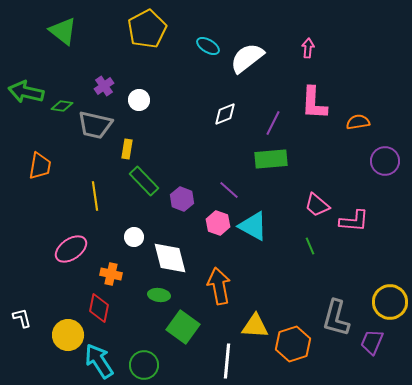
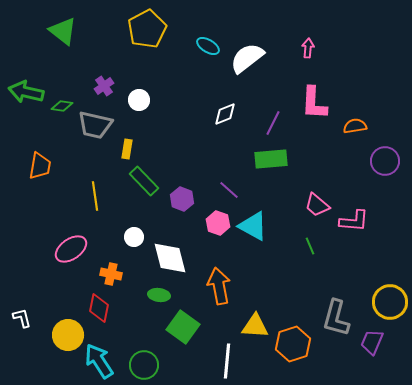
orange semicircle at (358, 122): moved 3 px left, 4 px down
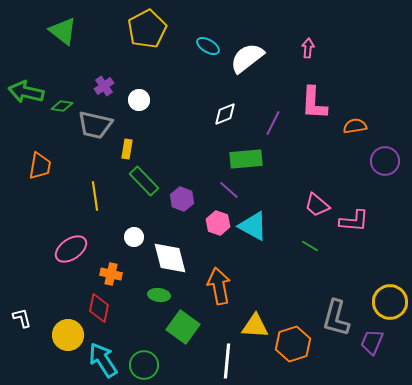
green rectangle at (271, 159): moved 25 px left
green line at (310, 246): rotated 36 degrees counterclockwise
cyan arrow at (99, 361): moved 4 px right, 1 px up
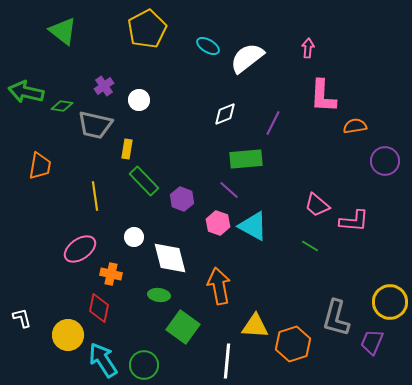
pink L-shape at (314, 103): moved 9 px right, 7 px up
pink ellipse at (71, 249): moved 9 px right
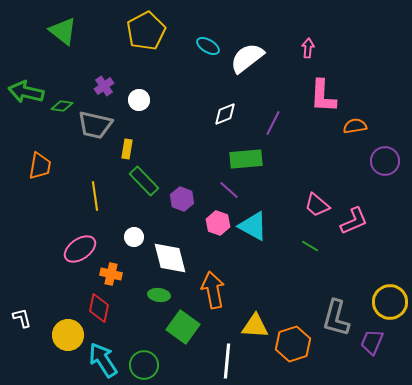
yellow pentagon at (147, 29): moved 1 px left, 2 px down
pink L-shape at (354, 221): rotated 28 degrees counterclockwise
orange arrow at (219, 286): moved 6 px left, 4 px down
